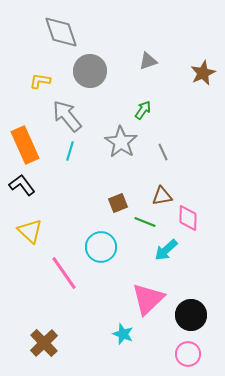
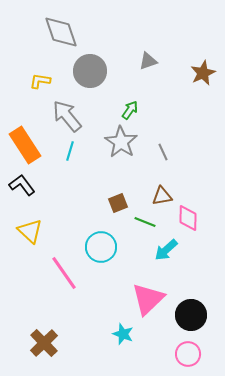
green arrow: moved 13 px left
orange rectangle: rotated 9 degrees counterclockwise
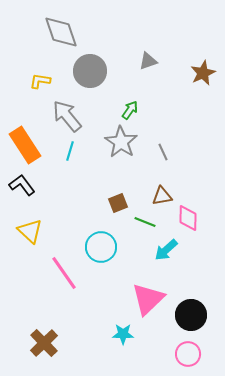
cyan star: rotated 20 degrees counterclockwise
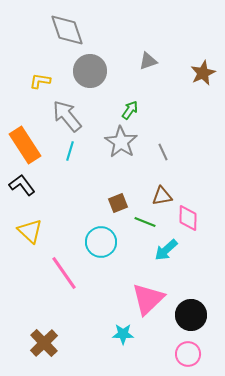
gray diamond: moved 6 px right, 2 px up
cyan circle: moved 5 px up
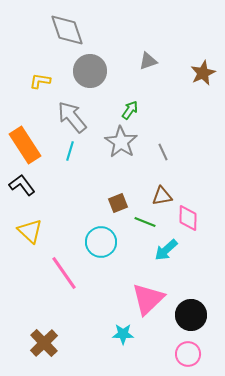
gray arrow: moved 5 px right, 1 px down
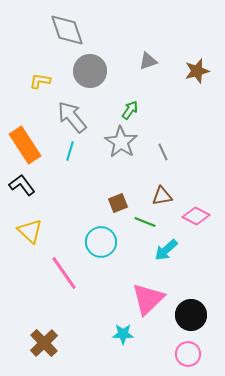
brown star: moved 6 px left, 2 px up; rotated 10 degrees clockwise
pink diamond: moved 8 px right, 2 px up; rotated 64 degrees counterclockwise
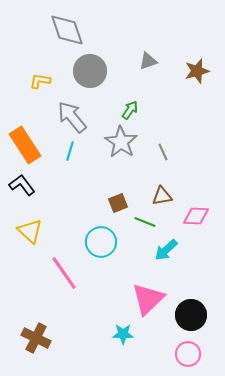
pink diamond: rotated 24 degrees counterclockwise
brown cross: moved 8 px left, 5 px up; rotated 20 degrees counterclockwise
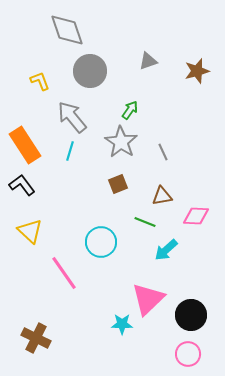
yellow L-shape: rotated 60 degrees clockwise
brown square: moved 19 px up
cyan star: moved 1 px left, 10 px up
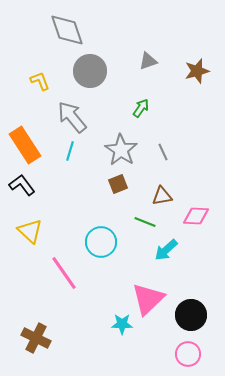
green arrow: moved 11 px right, 2 px up
gray star: moved 8 px down
